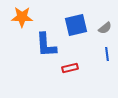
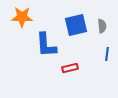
gray semicircle: moved 3 px left, 2 px up; rotated 56 degrees counterclockwise
blue line: rotated 16 degrees clockwise
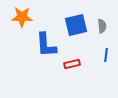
blue line: moved 1 px left, 1 px down
red rectangle: moved 2 px right, 4 px up
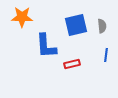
blue L-shape: moved 1 px down
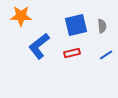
orange star: moved 1 px left, 1 px up
blue L-shape: moved 7 px left; rotated 56 degrees clockwise
blue line: rotated 48 degrees clockwise
red rectangle: moved 11 px up
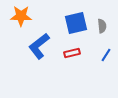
blue square: moved 2 px up
blue line: rotated 24 degrees counterclockwise
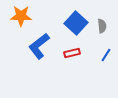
blue square: rotated 35 degrees counterclockwise
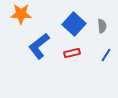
orange star: moved 2 px up
blue square: moved 2 px left, 1 px down
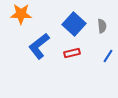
blue line: moved 2 px right, 1 px down
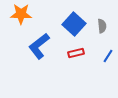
red rectangle: moved 4 px right
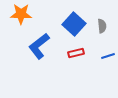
blue line: rotated 40 degrees clockwise
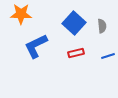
blue square: moved 1 px up
blue L-shape: moved 3 px left; rotated 12 degrees clockwise
